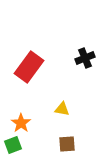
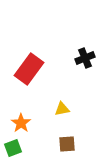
red rectangle: moved 2 px down
yellow triangle: rotated 21 degrees counterclockwise
green square: moved 3 px down
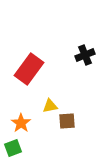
black cross: moved 3 px up
yellow triangle: moved 12 px left, 3 px up
brown square: moved 23 px up
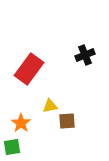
green square: moved 1 px left, 1 px up; rotated 12 degrees clockwise
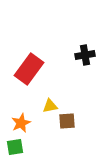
black cross: rotated 12 degrees clockwise
orange star: rotated 12 degrees clockwise
green square: moved 3 px right
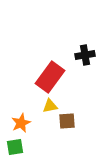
red rectangle: moved 21 px right, 8 px down
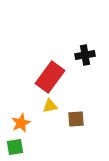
brown square: moved 9 px right, 2 px up
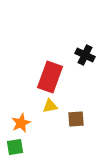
black cross: rotated 36 degrees clockwise
red rectangle: rotated 16 degrees counterclockwise
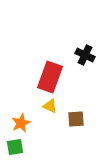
yellow triangle: rotated 35 degrees clockwise
